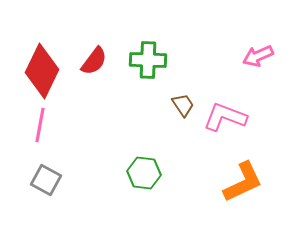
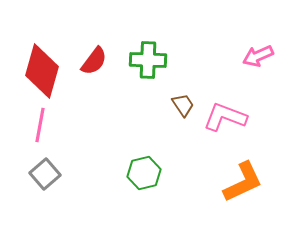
red diamond: rotated 10 degrees counterclockwise
green hexagon: rotated 20 degrees counterclockwise
gray square: moved 1 px left, 6 px up; rotated 20 degrees clockwise
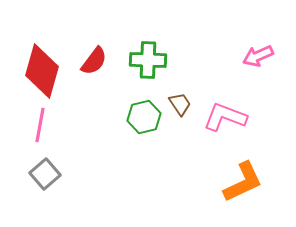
brown trapezoid: moved 3 px left, 1 px up
green hexagon: moved 56 px up
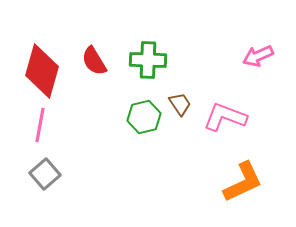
red semicircle: rotated 112 degrees clockwise
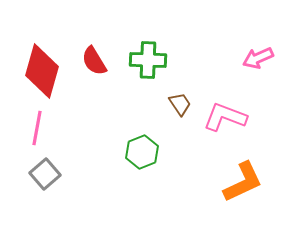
pink arrow: moved 2 px down
green hexagon: moved 2 px left, 35 px down; rotated 8 degrees counterclockwise
pink line: moved 3 px left, 3 px down
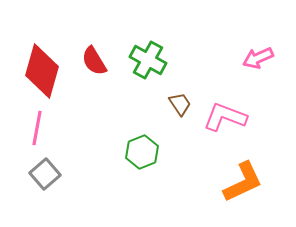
green cross: rotated 27 degrees clockwise
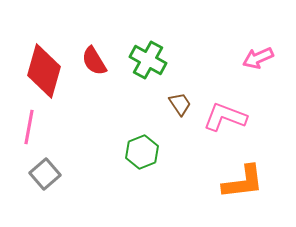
red diamond: moved 2 px right
pink line: moved 8 px left, 1 px up
orange L-shape: rotated 18 degrees clockwise
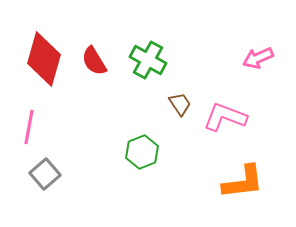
red diamond: moved 12 px up
